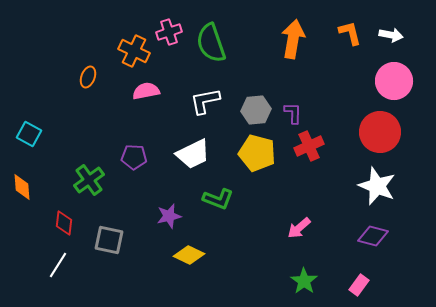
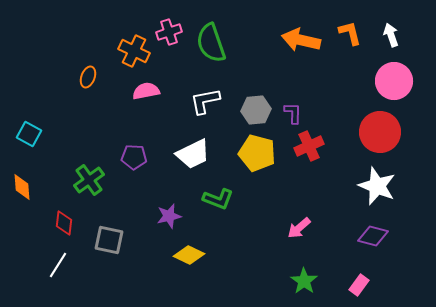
white arrow: rotated 120 degrees counterclockwise
orange arrow: moved 8 px right, 1 px down; rotated 87 degrees counterclockwise
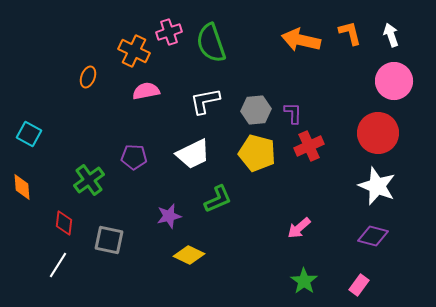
red circle: moved 2 px left, 1 px down
green L-shape: rotated 44 degrees counterclockwise
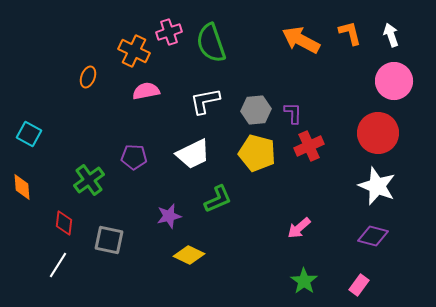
orange arrow: rotated 15 degrees clockwise
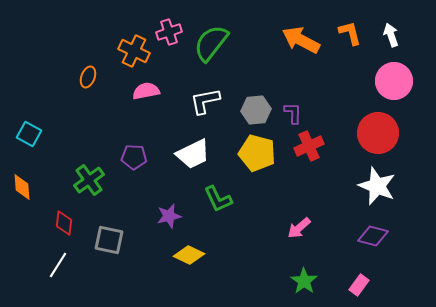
green semicircle: rotated 57 degrees clockwise
green L-shape: rotated 88 degrees clockwise
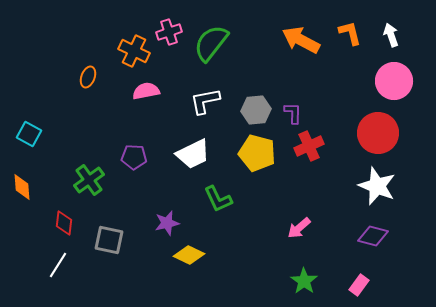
purple star: moved 2 px left, 7 px down
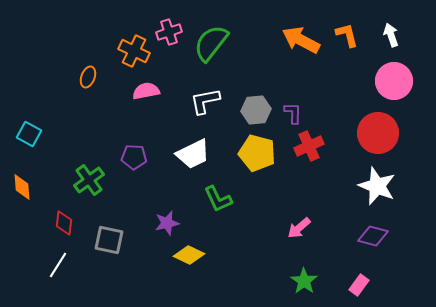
orange L-shape: moved 3 px left, 2 px down
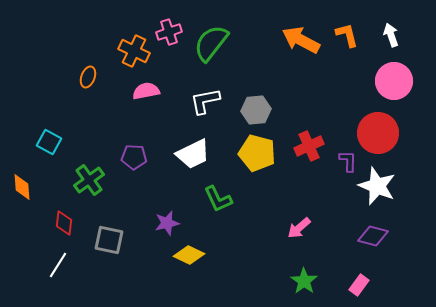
purple L-shape: moved 55 px right, 48 px down
cyan square: moved 20 px right, 8 px down
